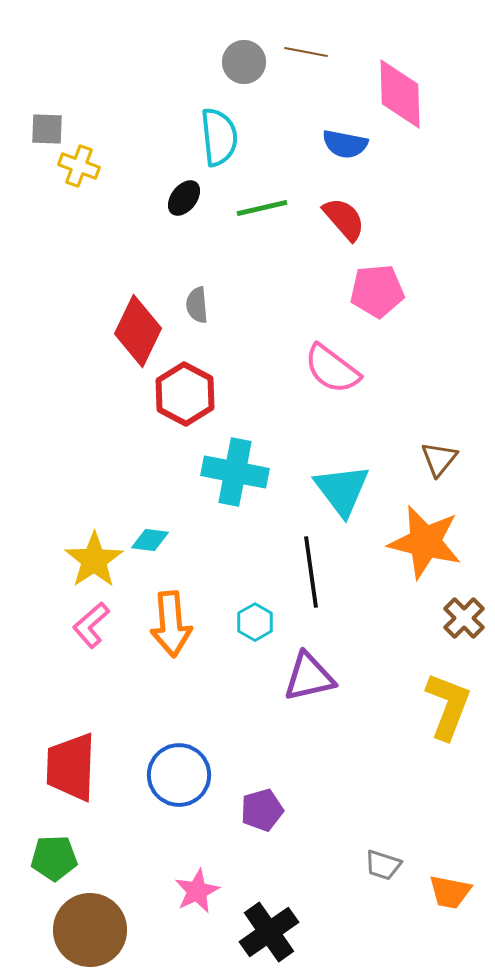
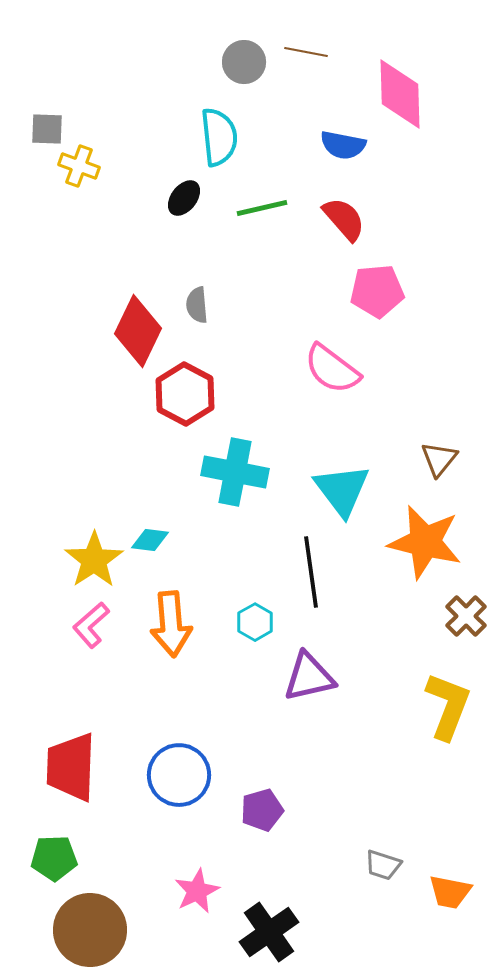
blue semicircle: moved 2 px left, 1 px down
brown cross: moved 2 px right, 2 px up
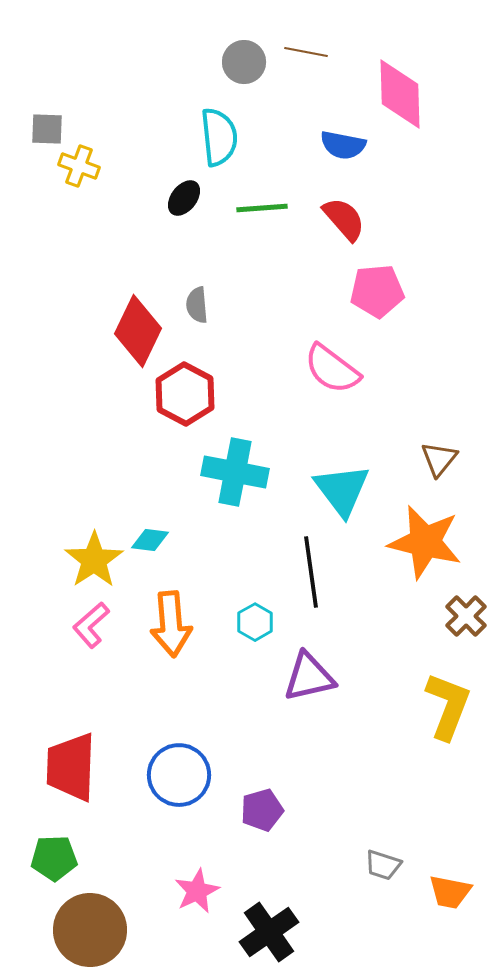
green line: rotated 9 degrees clockwise
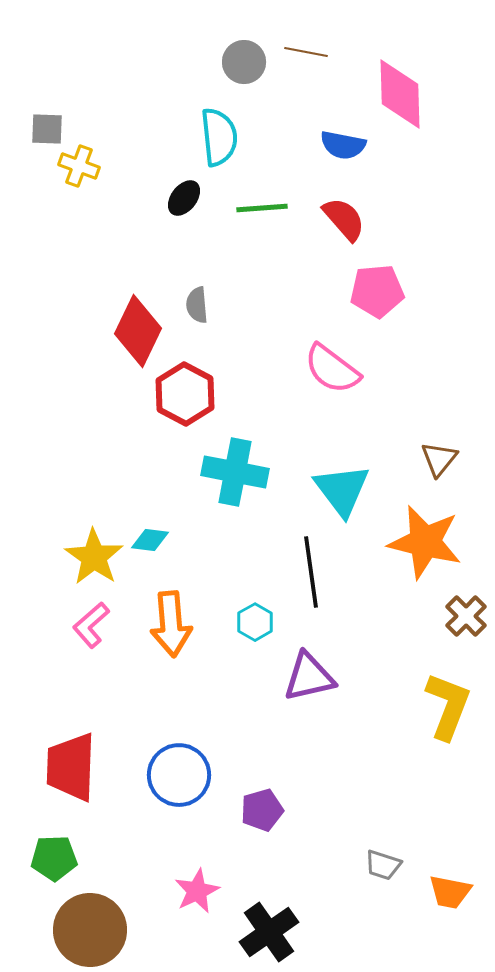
yellow star: moved 3 px up; rotated 4 degrees counterclockwise
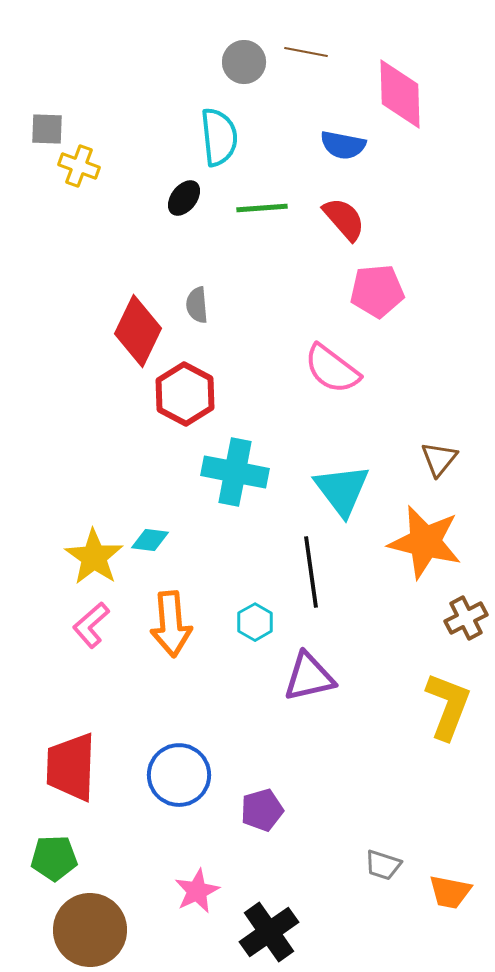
brown cross: moved 2 px down; rotated 18 degrees clockwise
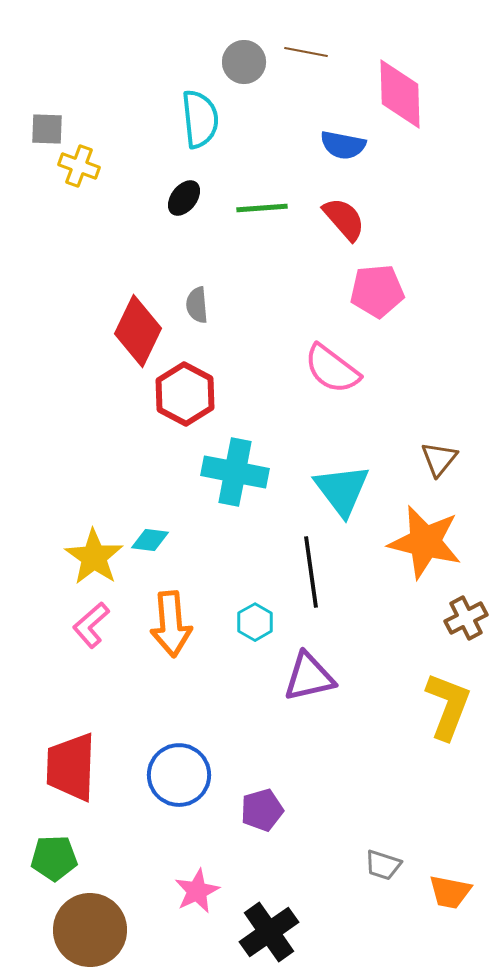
cyan semicircle: moved 19 px left, 18 px up
